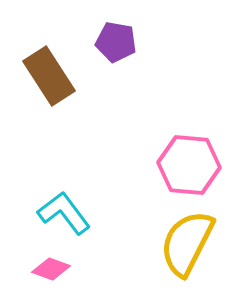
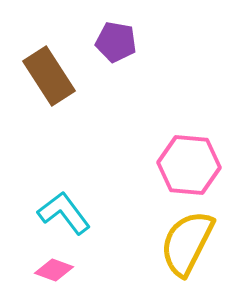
pink diamond: moved 3 px right, 1 px down
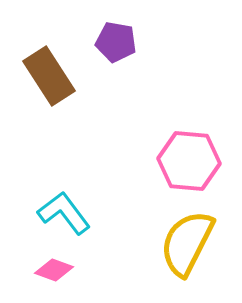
pink hexagon: moved 4 px up
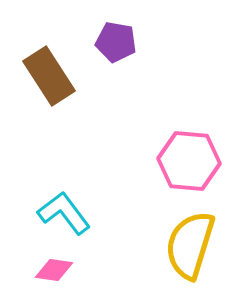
yellow semicircle: moved 3 px right, 2 px down; rotated 10 degrees counterclockwise
pink diamond: rotated 12 degrees counterclockwise
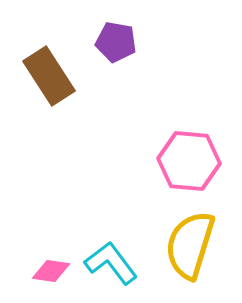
cyan L-shape: moved 47 px right, 50 px down
pink diamond: moved 3 px left, 1 px down
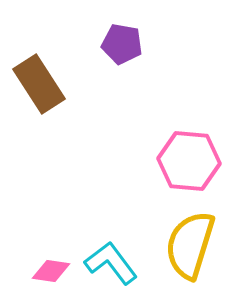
purple pentagon: moved 6 px right, 2 px down
brown rectangle: moved 10 px left, 8 px down
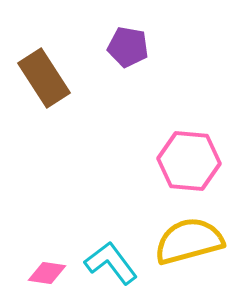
purple pentagon: moved 6 px right, 3 px down
brown rectangle: moved 5 px right, 6 px up
yellow semicircle: moved 1 px left, 4 px up; rotated 58 degrees clockwise
pink diamond: moved 4 px left, 2 px down
